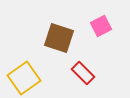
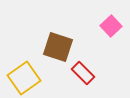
pink square: moved 10 px right; rotated 15 degrees counterclockwise
brown square: moved 1 px left, 9 px down
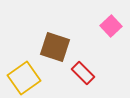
brown square: moved 3 px left
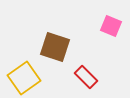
pink square: rotated 25 degrees counterclockwise
red rectangle: moved 3 px right, 4 px down
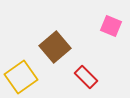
brown square: rotated 32 degrees clockwise
yellow square: moved 3 px left, 1 px up
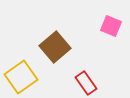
red rectangle: moved 6 px down; rotated 10 degrees clockwise
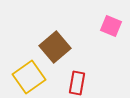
yellow square: moved 8 px right
red rectangle: moved 9 px left; rotated 45 degrees clockwise
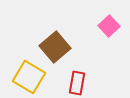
pink square: moved 2 px left; rotated 25 degrees clockwise
yellow square: rotated 24 degrees counterclockwise
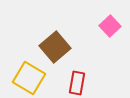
pink square: moved 1 px right
yellow square: moved 1 px down
